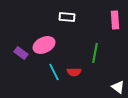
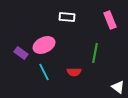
pink rectangle: moved 5 px left; rotated 18 degrees counterclockwise
cyan line: moved 10 px left
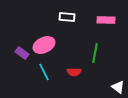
pink rectangle: moved 4 px left; rotated 66 degrees counterclockwise
purple rectangle: moved 1 px right
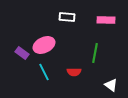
white triangle: moved 7 px left, 2 px up
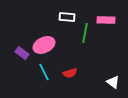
green line: moved 10 px left, 20 px up
red semicircle: moved 4 px left, 1 px down; rotated 16 degrees counterclockwise
white triangle: moved 2 px right, 3 px up
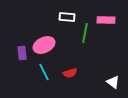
purple rectangle: rotated 48 degrees clockwise
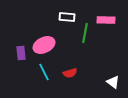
purple rectangle: moved 1 px left
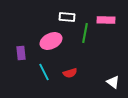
pink ellipse: moved 7 px right, 4 px up
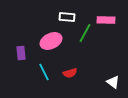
green line: rotated 18 degrees clockwise
